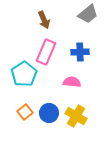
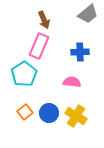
pink rectangle: moved 7 px left, 6 px up
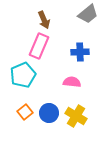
cyan pentagon: moved 1 px left, 1 px down; rotated 10 degrees clockwise
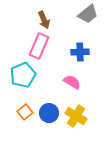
pink semicircle: rotated 24 degrees clockwise
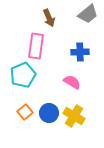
brown arrow: moved 5 px right, 2 px up
pink rectangle: moved 3 px left; rotated 15 degrees counterclockwise
yellow cross: moved 2 px left
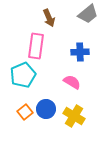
blue circle: moved 3 px left, 4 px up
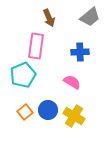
gray trapezoid: moved 2 px right, 3 px down
blue circle: moved 2 px right, 1 px down
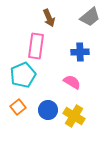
orange square: moved 7 px left, 5 px up
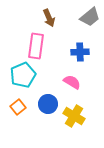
blue circle: moved 6 px up
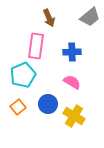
blue cross: moved 8 px left
